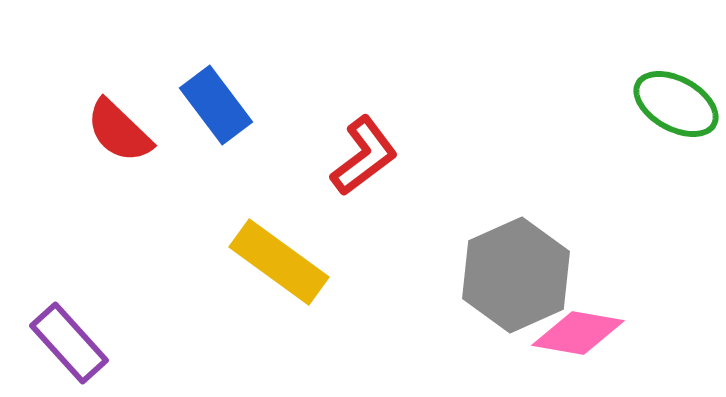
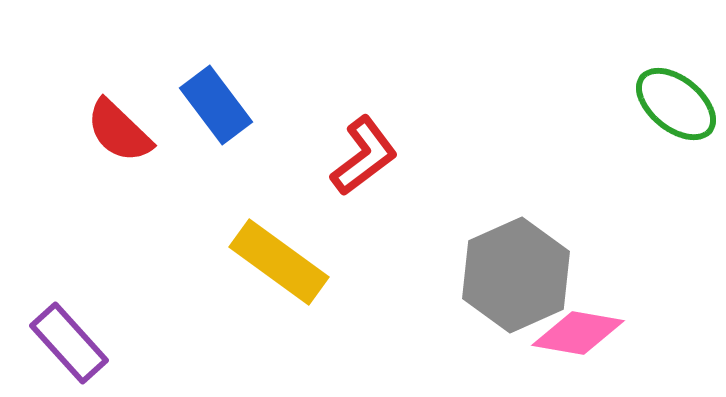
green ellipse: rotated 10 degrees clockwise
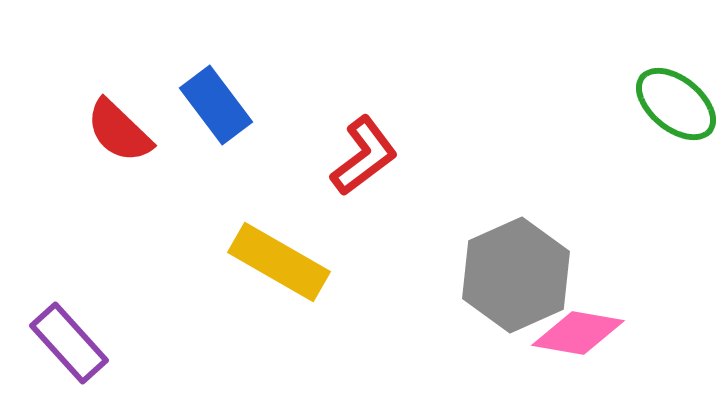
yellow rectangle: rotated 6 degrees counterclockwise
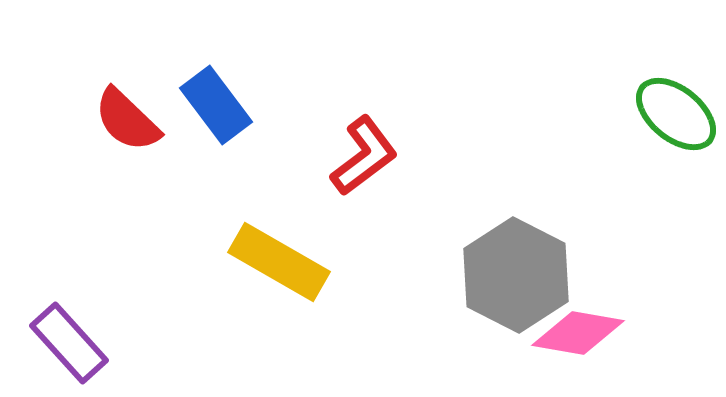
green ellipse: moved 10 px down
red semicircle: moved 8 px right, 11 px up
gray hexagon: rotated 9 degrees counterclockwise
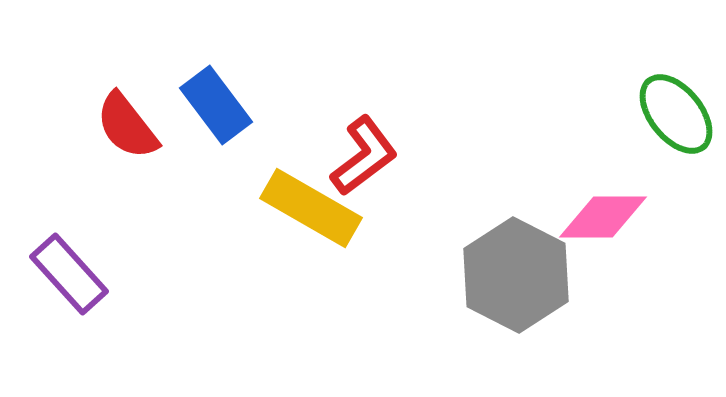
green ellipse: rotated 12 degrees clockwise
red semicircle: moved 6 px down; rotated 8 degrees clockwise
yellow rectangle: moved 32 px right, 54 px up
pink diamond: moved 25 px right, 116 px up; rotated 10 degrees counterclockwise
purple rectangle: moved 69 px up
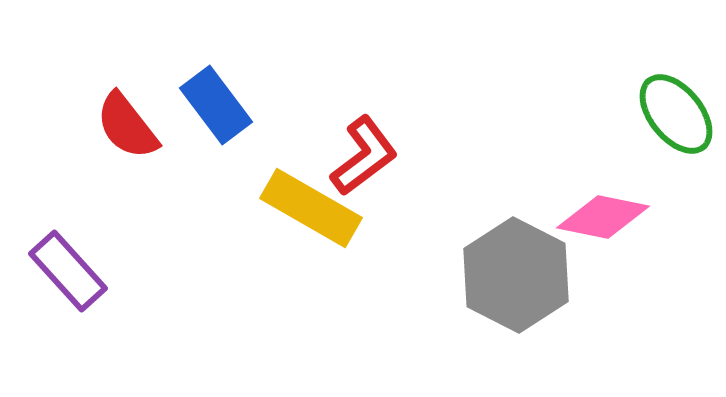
pink diamond: rotated 12 degrees clockwise
purple rectangle: moved 1 px left, 3 px up
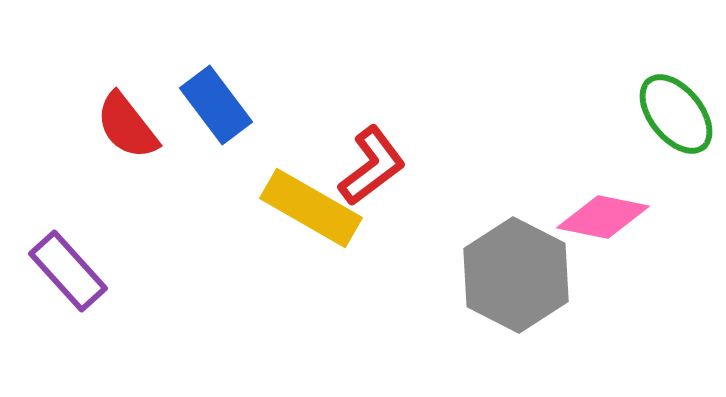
red L-shape: moved 8 px right, 10 px down
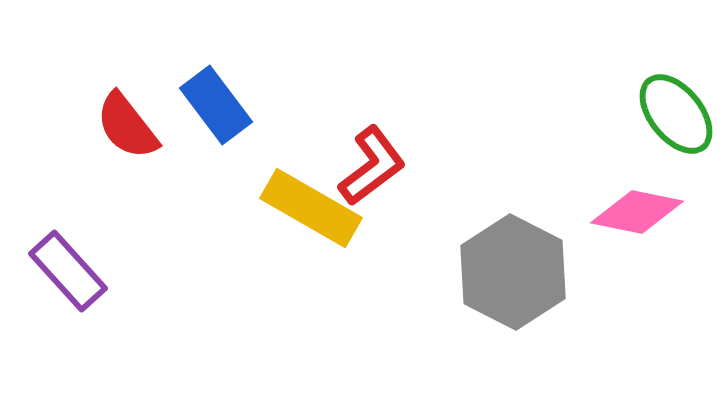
pink diamond: moved 34 px right, 5 px up
gray hexagon: moved 3 px left, 3 px up
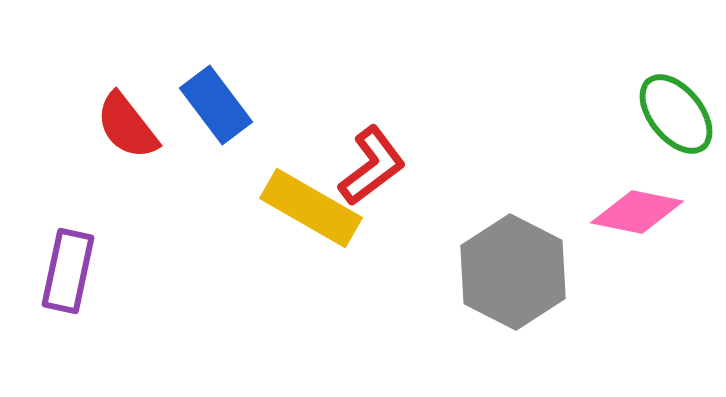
purple rectangle: rotated 54 degrees clockwise
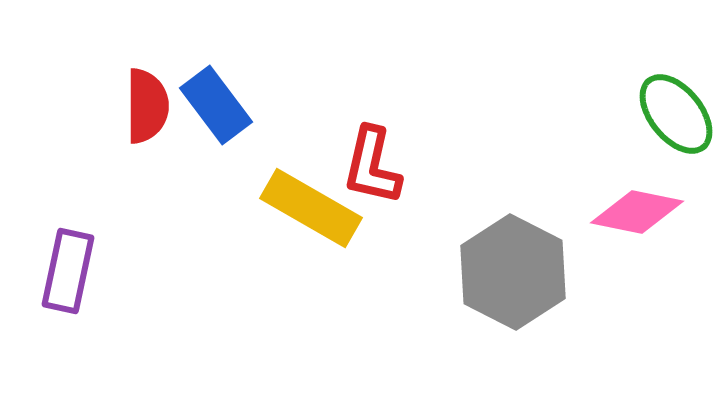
red semicircle: moved 20 px right, 20 px up; rotated 142 degrees counterclockwise
red L-shape: rotated 140 degrees clockwise
